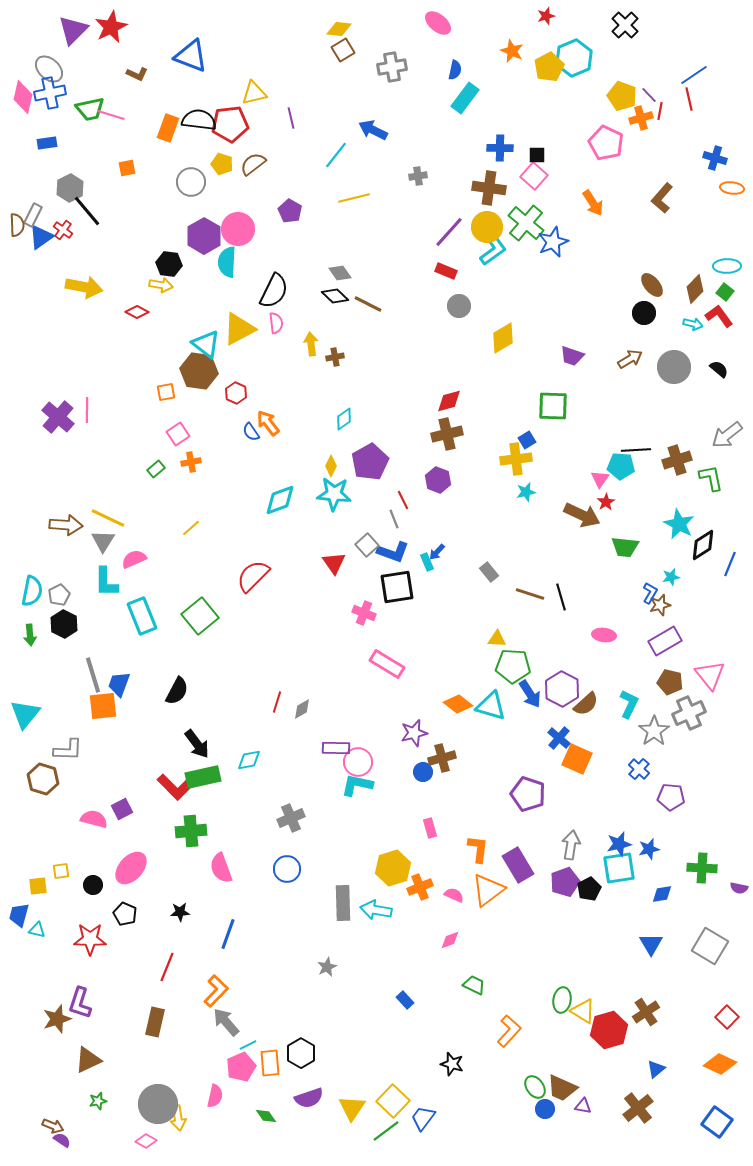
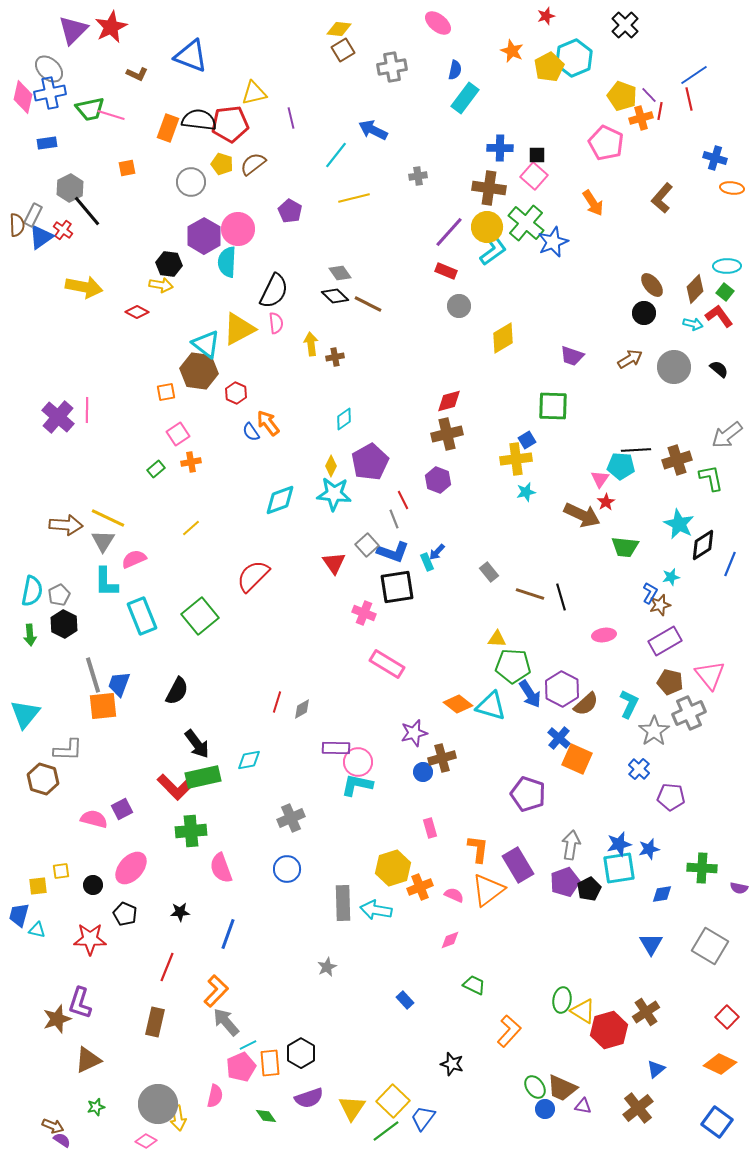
pink ellipse at (604, 635): rotated 15 degrees counterclockwise
green star at (98, 1101): moved 2 px left, 6 px down
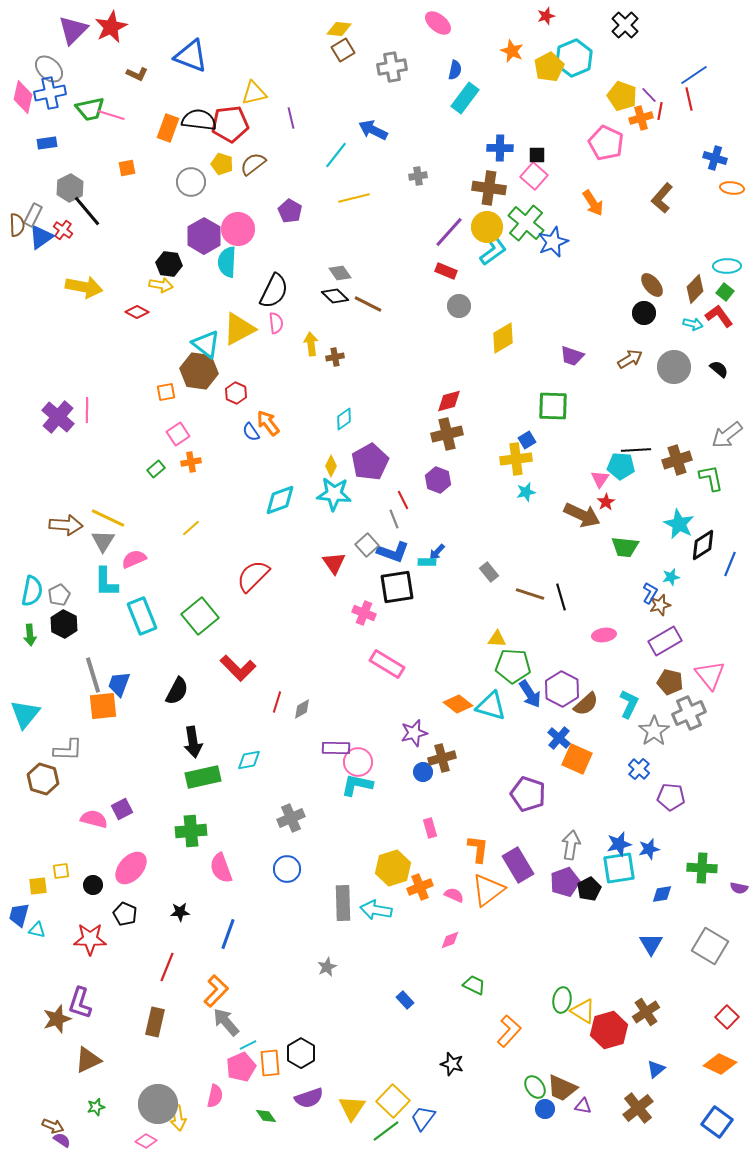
cyan rectangle at (427, 562): rotated 66 degrees counterclockwise
black arrow at (197, 744): moved 4 px left, 2 px up; rotated 28 degrees clockwise
red L-shape at (175, 787): moved 63 px right, 119 px up
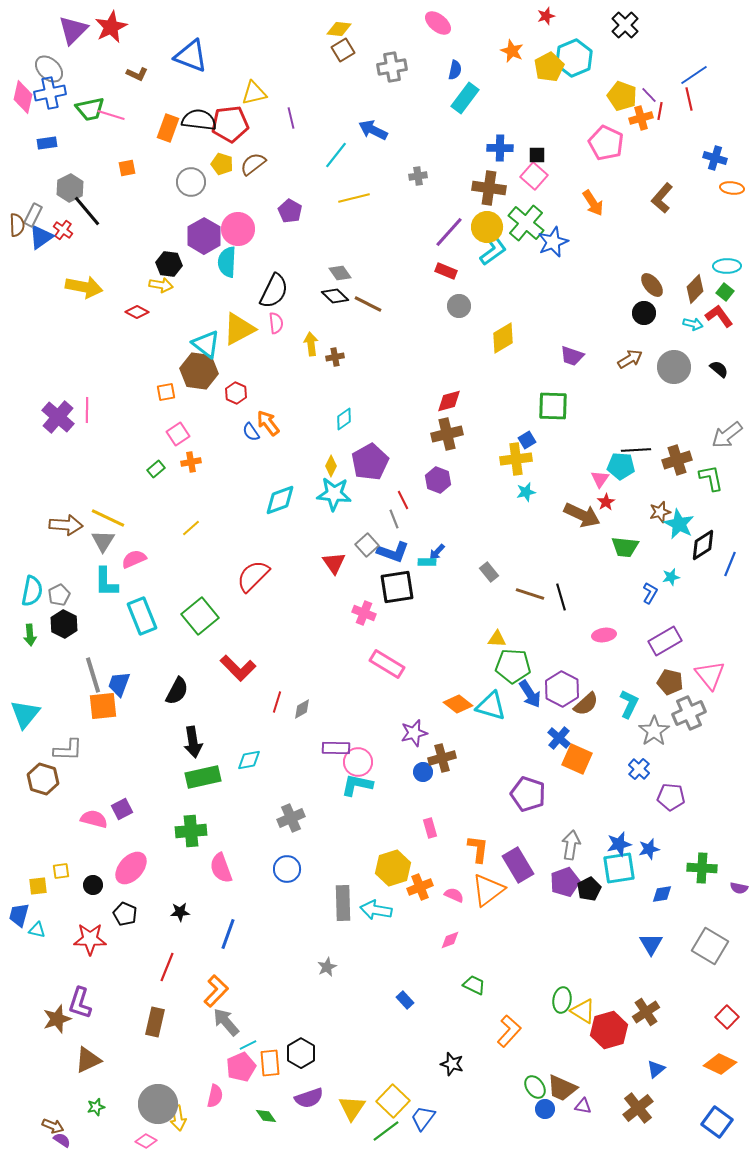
brown star at (660, 605): moved 93 px up
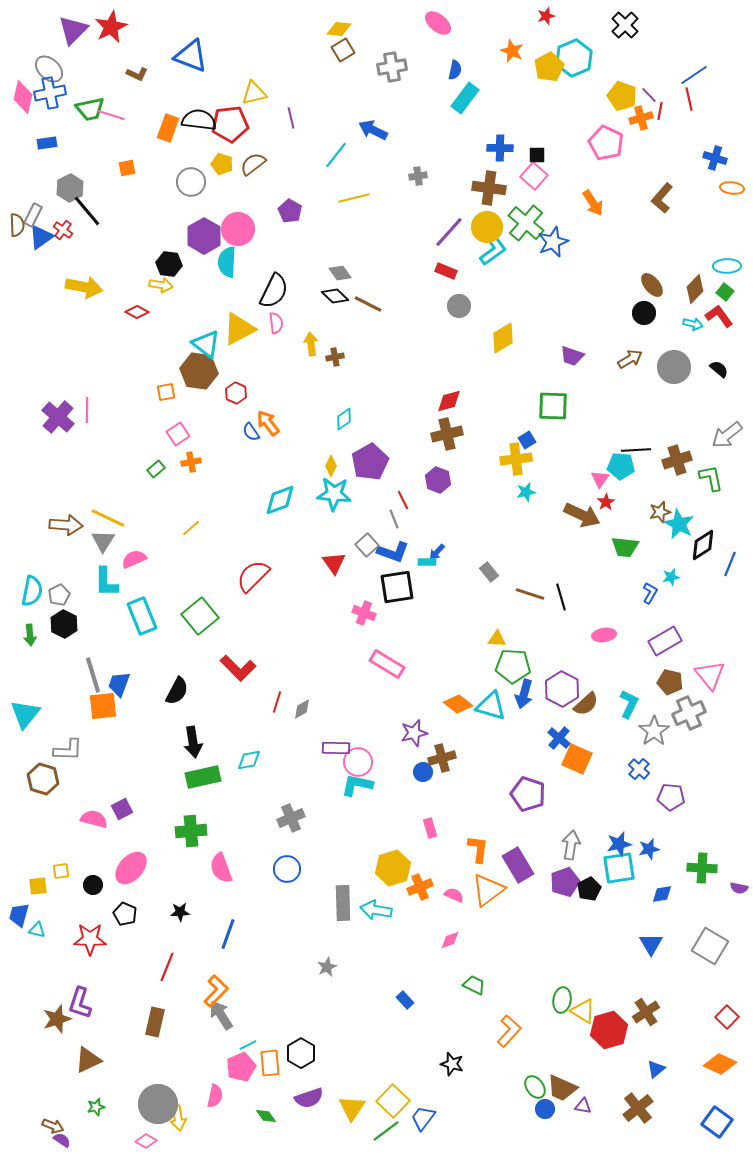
blue arrow at (530, 694): moved 6 px left; rotated 48 degrees clockwise
gray arrow at (226, 1022): moved 5 px left, 7 px up; rotated 8 degrees clockwise
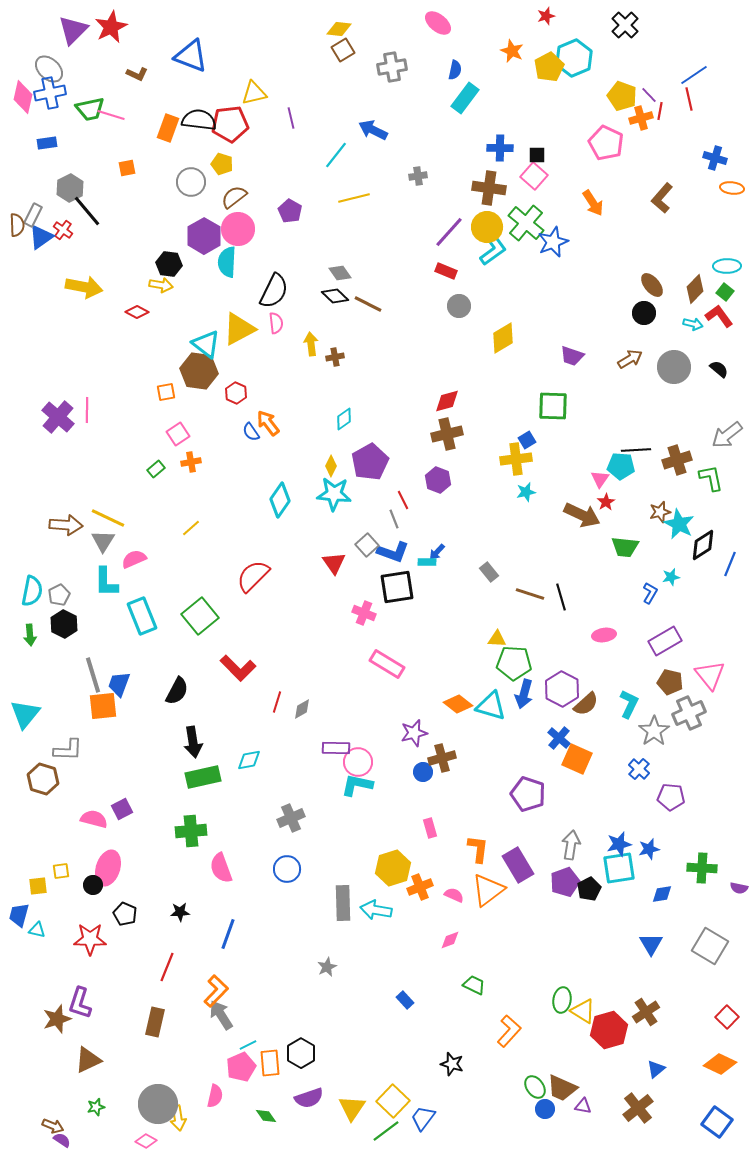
brown semicircle at (253, 164): moved 19 px left, 33 px down
red diamond at (449, 401): moved 2 px left
cyan diamond at (280, 500): rotated 36 degrees counterclockwise
green pentagon at (513, 666): moved 1 px right, 3 px up
pink ellipse at (131, 868): moved 23 px left; rotated 24 degrees counterclockwise
